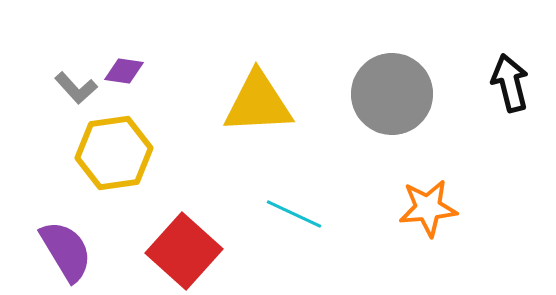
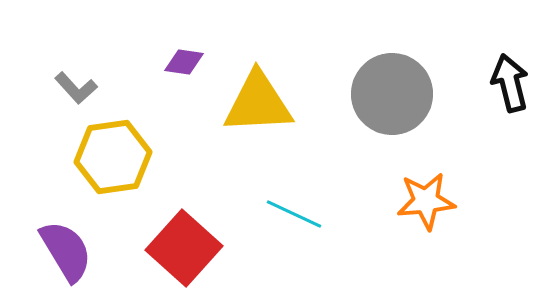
purple diamond: moved 60 px right, 9 px up
yellow hexagon: moved 1 px left, 4 px down
orange star: moved 2 px left, 7 px up
red square: moved 3 px up
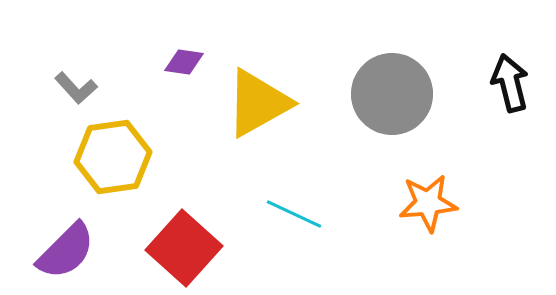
yellow triangle: rotated 26 degrees counterclockwise
orange star: moved 2 px right, 2 px down
purple semicircle: rotated 76 degrees clockwise
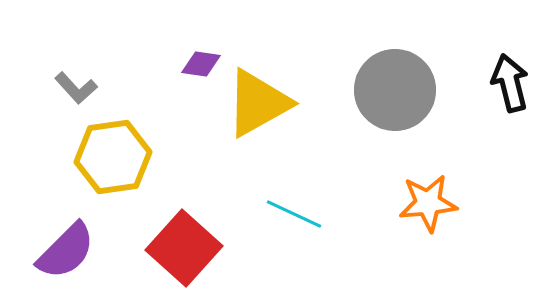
purple diamond: moved 17 px right, 2 px down
gray circle: moved 3 px right, 4 px up
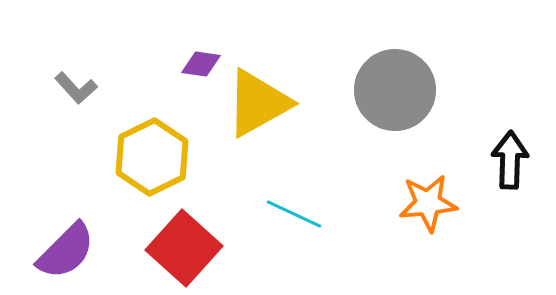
black arrow: moved 77 px down; rotated 16 degrees clockwise
yellow hexagon: moved 39 px right; rotated 18 degrees counterclockwise
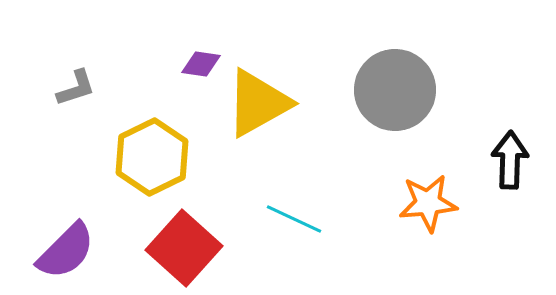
gray L-shape: rotated 66 degrees counterclockwise
cyan line: moved 5 px down
